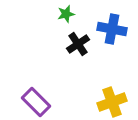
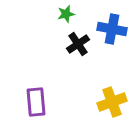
purple rectangle: rotated 40 degrees clockwise
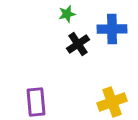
green star: moved 1 px right
blue cross: rotated 12 degrees counterclockwise
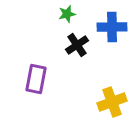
blue cross: moved 2 px up
black cross: moved 1 px left, 1 px down
purple rectangle: moved 23 px up; rotated 16 degrees clockwise
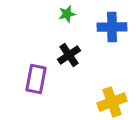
black cross: moved 8 px left, 10 px down
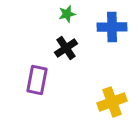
black cross: moved 3 px left, 7 px up
purple rectangle: moved 1 px right, 1 px down
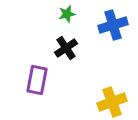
blue cross: moved 1 px right, 2 px up; rotated 16 degrees counterclockwise
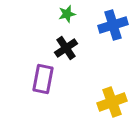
purple rectangle: moved 6 px right, 1 px up
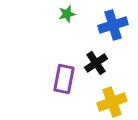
black cross: moved 30 px right, 15 px down
purple rectangle: moved 21 px right
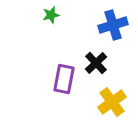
green star: moved 16 px left, 1 px down
black cross: rotated 10 degrees counterclockwise
yellow cross: rotated 16 degrees counterclockwise
